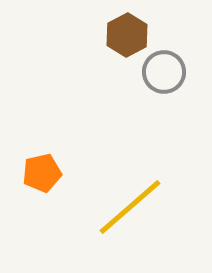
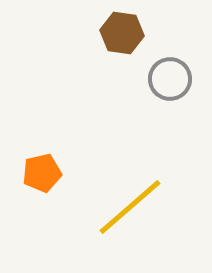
brown hexagon: moved 5 px left, 2 px up; rotated 24 degrees counterclockwise
gray circle: moved 6 px right, 7 px down
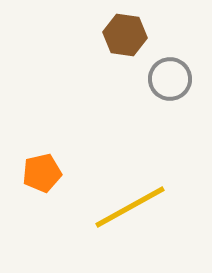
brown hexagon: moved 3 px right, 2 px down
yellow line: rotated 12 degrees clockwise
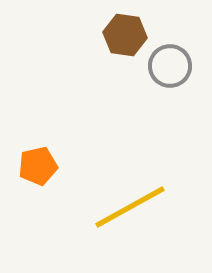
gray circle: moved 13 px up
orange pentagon: moved 4 px left, 7 px up
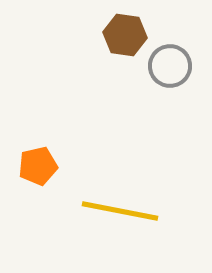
yellow line: moved 10 px left, 4 px down; rotated 40 degrees clockwise
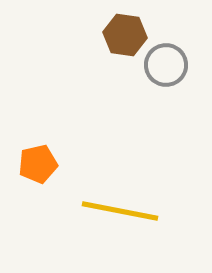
gray circle: moved 4 px left, 1 px up
orange pentagon: moved 2 px up
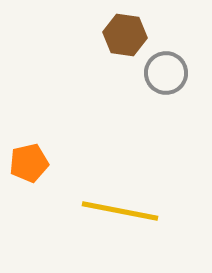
gray circle: moved 8 px down
orange pentagon: moved 9 px left, 1 px up
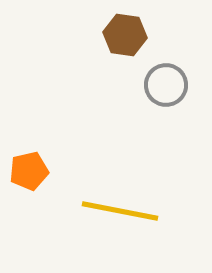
gray circle: moved 12 px down
orange pentagon: moved 8 px down
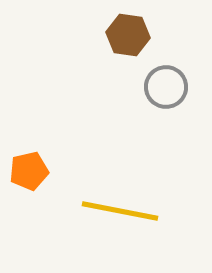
brown hexagon: moved 3 px right
gray circle: moved 2 px down
